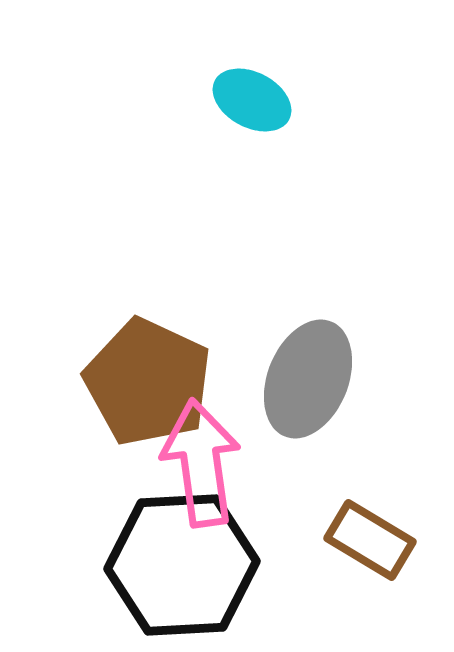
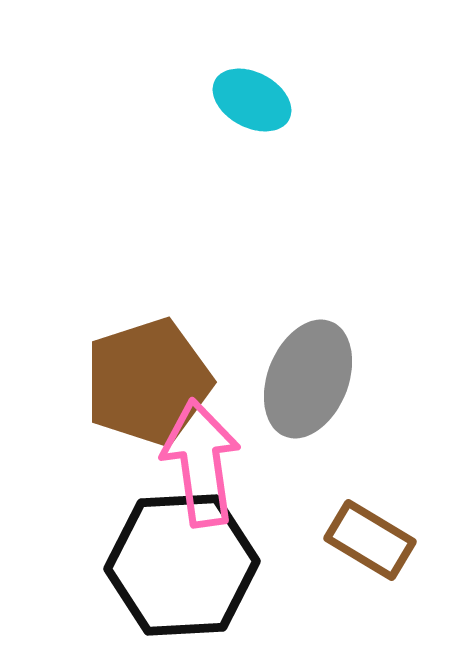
brown pentagon: rotated 29 degrees clockwise
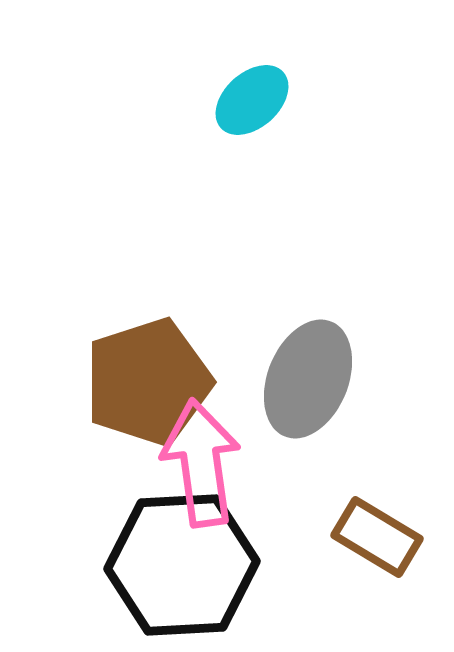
cyan ellipse: rotated 70 degrees counterclockwise
brown rectangle: moved 7 px right, 3 px up
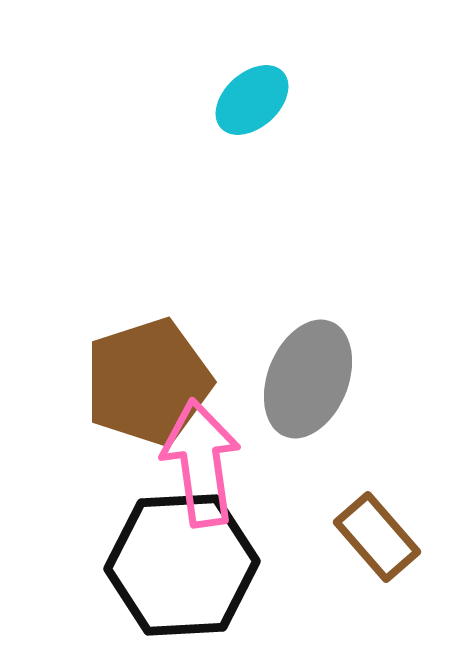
brown rectangle: rotated 18 degrees clockwise
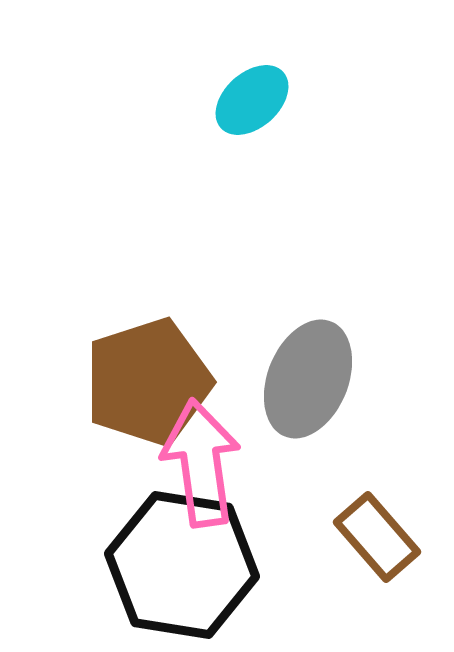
black hexagon: rotated 12 degrees clockwise
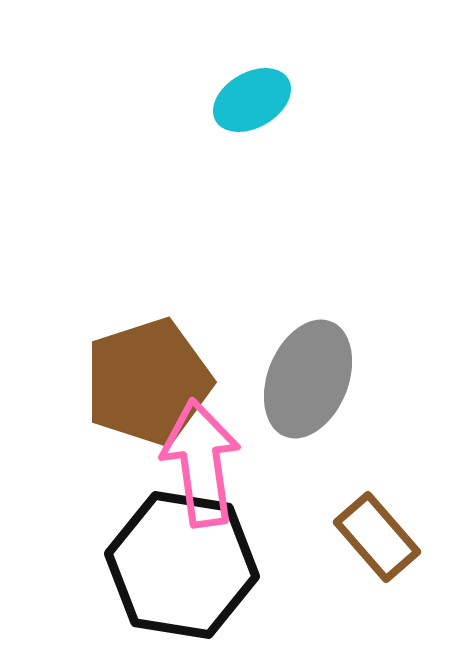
cyan ellipse: rotated 12 degrees clockwise
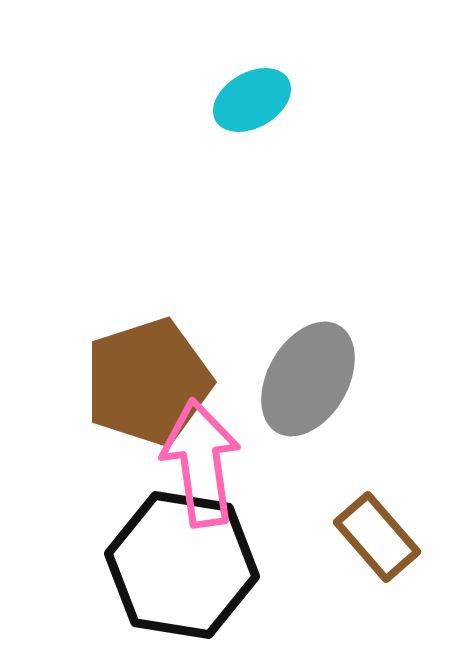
gray ellipse: rotated 8 degrees clockwise
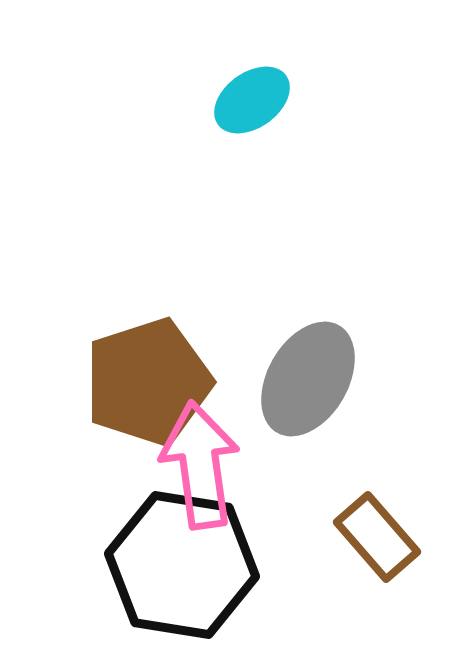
cyan ellipse: rotated 6 degrees counterclockwise
pink arrow: moved 1 px left, 2 px down
